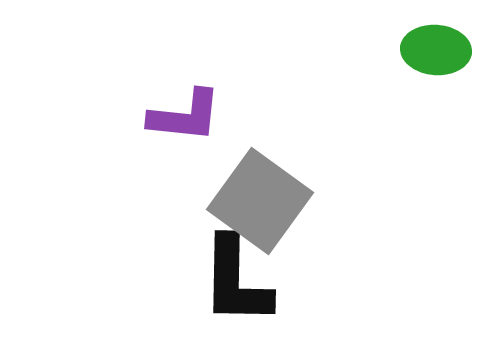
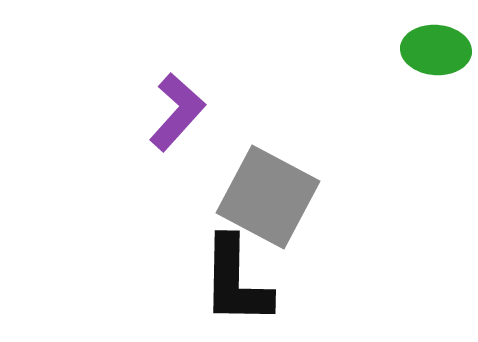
purple L-shape: moved 8 px left, 4 px up; rotated 54 degrees counterclockwise
gray square: moved 8 px right, 4 px up; rotated 8 degrees counterclockwise
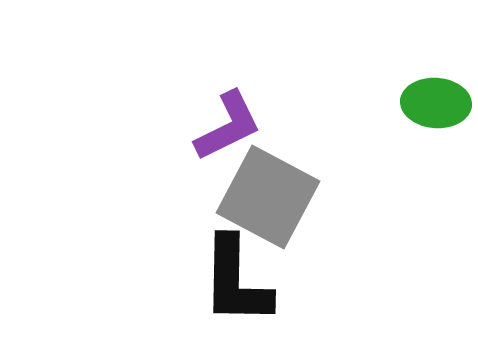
green ellipse: moved 53 px down
purple L-shape: moved 51 px right, 14 px down; rotated 22 degrees clockwise
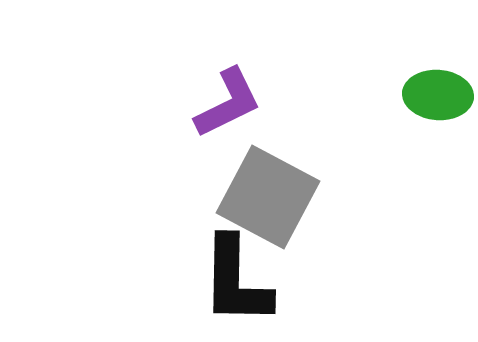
green ellipse: moved 2 px right, 8 px up
purple L-shape: moved 23 px up
